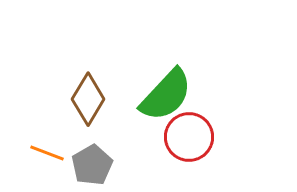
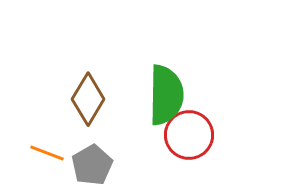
green semicircle: rotated 42 degrees counterclockwise
red circle: moved 2 px up
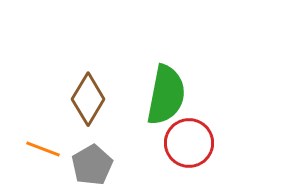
green semicircle: rotated 10 degrees clockwise
red circle: moved 8 px down
orange line: moved 4 px left, 4 px up
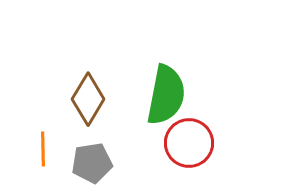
orange line: rotated 68 degrees clockwise
gray pentagon: moved 2 px up; rotated 21 degrees clockwise
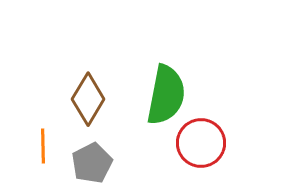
red circle: moved 12 px right
orange line: moved 3 px up
gray pentagon: rotated 18 degrees counterclockwise
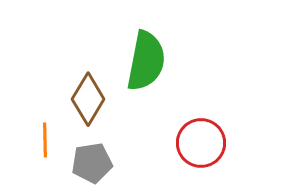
green semicircle: moved 20 px left, 34 px up
orange line: moved 2 px right, 6 px up
gray pentagon: rotated 18 degrees clockwise
